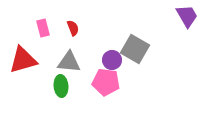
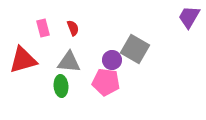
purple trapezoid: moved 2 px right, 1 px down; rotated 120 degrees counterclockwise
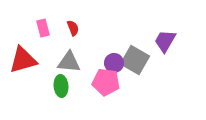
purple trapezoid: moved 24 px left, 24 px down
gray square: moved 11 px down
purple circle: moved 2 px right, 3 px down
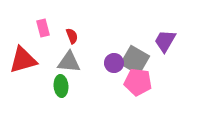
red semicircle: moved 1 px left, 8 px down
pink pentagon: moved 32 px right
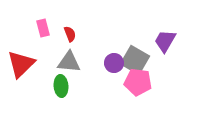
red semicircle: moved 2 px left, 2 px up
red triangle: moved 2 px left, 4 px down; rotated 28 degrees counterclockwise
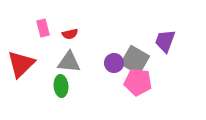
red semicircle: rotated 98 degrees clockwise
purple trapezoid: rotated 10 degrees counterclockwise
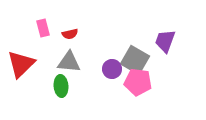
purple circle: moved 2 px left, 6 px down
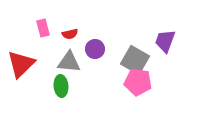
purple circle: moved 17 px left, 20 px up
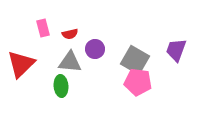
purple trapezoid: moved 11 px right, 9 px down
gray triangle: moved 1 px right
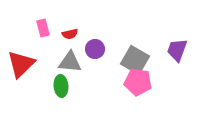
purple trapezoid: moved 1 px right
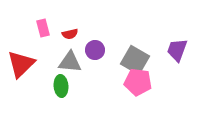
purple circle: moved 1 px down
